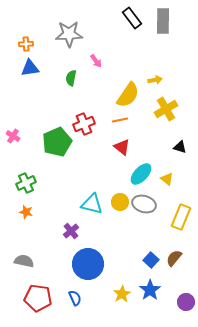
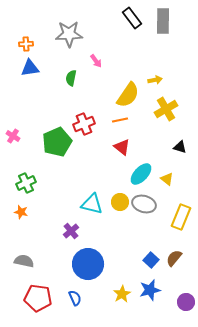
orange star: moved 5 px left
blue star: rotated 20 degrees clockwise
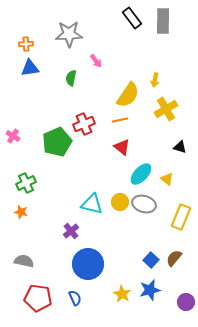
yellow arrow: rotated 112 degrees clockwise
yellow star: rotated 12 degrees counterclockwise
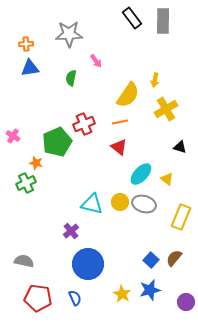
orange line: moved 2 px down
red triangle: moved 3 px left
orange star: moved 15 px right, 49 px up
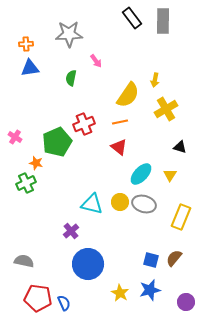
pink cross: moved 2 px right, 1 px down
yellow triangle: moved 3 px right, 4 px up; rotated 24 degrees clockwise
blue square: rotated 28 degrees counterclockwise
yellow star: moved 2 px left, 1 px up
blue semicircle: moved 11 px left, 5 px down
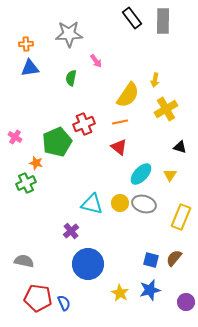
yellow circle: moved 1 px down
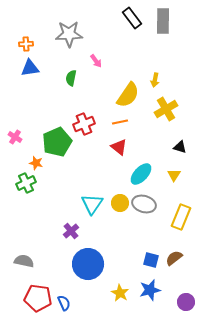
yellow triangle: moved 4 px right
cyan triangle: rotated 50 degrees clockwise
brown semicircle: rotated 12 degrees clockwise
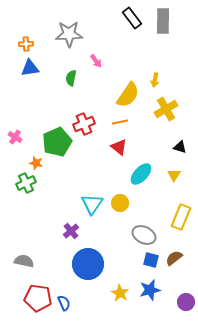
gray ellipse: moved 31 px down; rotated 10 degrees clockwise
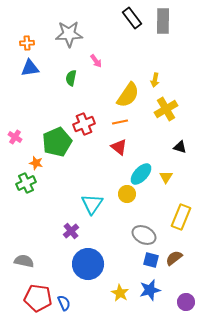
orange cross: moved 1 px right, 1 px up
yellow triangle: moved 8 px left, 2 px down
yellow circle: moved 7 px right, 9 px up
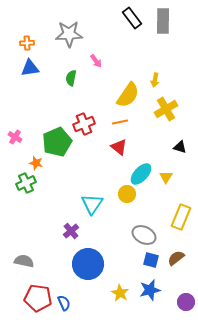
brown semicircle: moved 2 px right
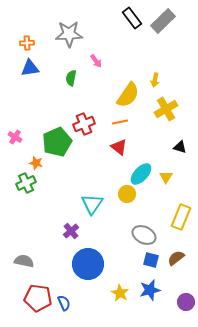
gray rectangle: rotated 45 degrees clockwise
